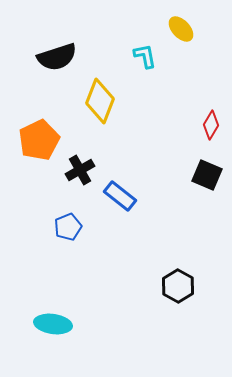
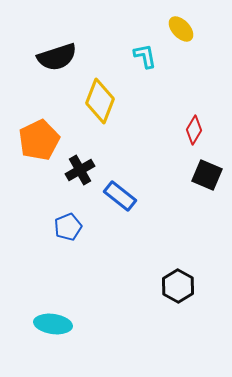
red diamond: moved 17 px left, 5 px down
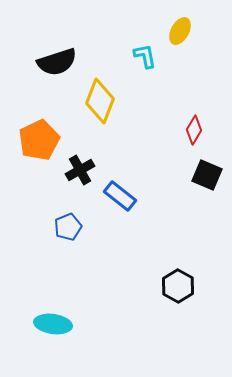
yellow ellipse: moved 1 px left, 2 px down; rotated 72 degrees clockwise
black semicircle: moved 5 px down
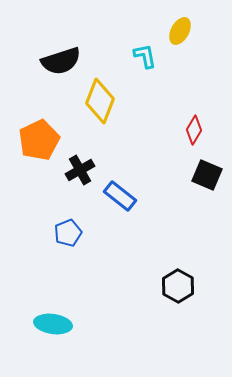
black semicircle: moved 4 px right, 1 px up
blue pentagon: moved 6 px down
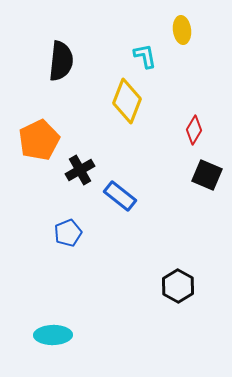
yellow ellipse: moved 2 px right, 1 px up; rotated 36 degrees counterclockwise
black semicircle: rotated 66 degrees counterclockwise
yellow diamond: moved 27 px right
cyan ellipse: moved 11 px down; rotated 9 degrees counterclockwise
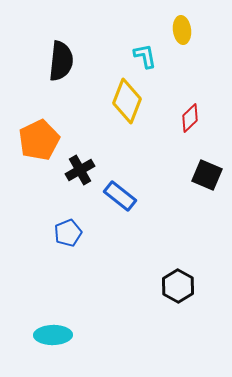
red diamond: moved 4 px left, 12 px up; rotated 16 degrees clockwise
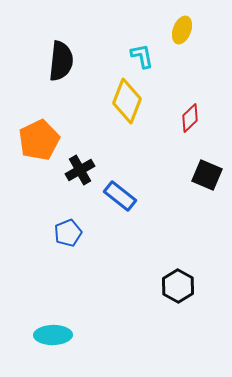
yellow ellipse: rotated 28 degrees clockwise
cyan L-shape: moved 3 px left
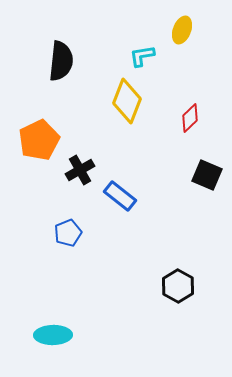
cyan L-shape: rotated 88 degrees counterclockwise
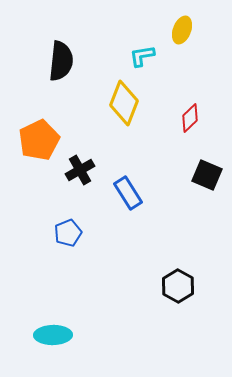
yellow diamond: moved 3 px left, 2 px down
blue rectangle: moved 8 px right, 3 px up; rotated 20 degrees clockwise
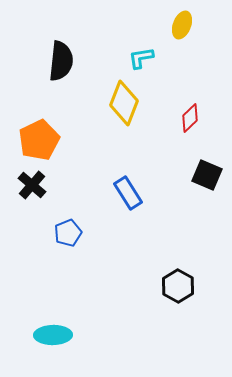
yellow ellipse: moved 5 px up
cyan L-shape: moved 1 px left, 2 px down
black cross: moved 48 px left, 15 px down; rotated 20 degrees counterclockwise
